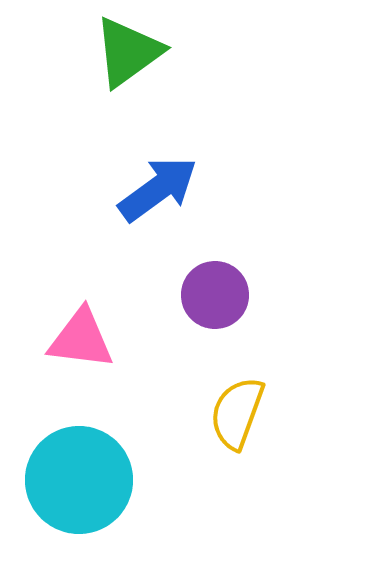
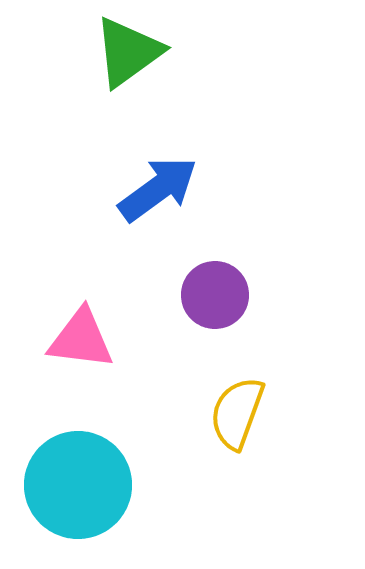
cyan circle: moved 1 px left, 5 px down
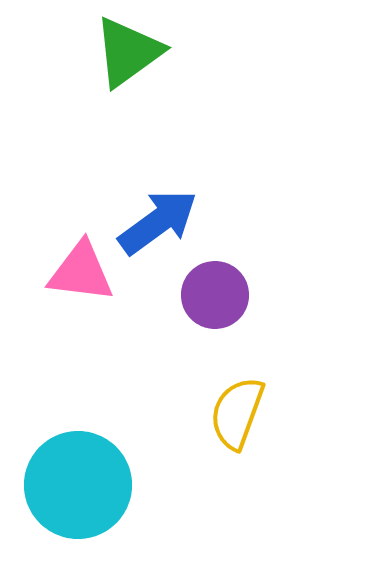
blue arrow: moved 33 px down
pink triangle: moved 67 px up
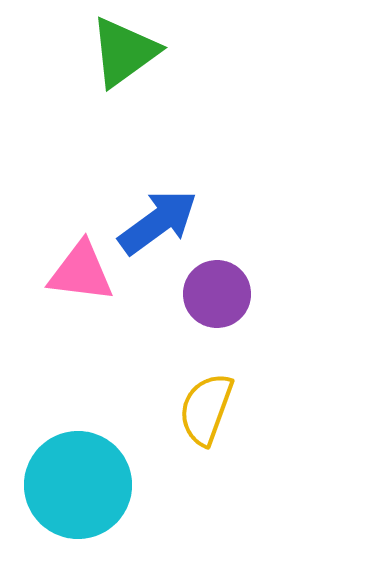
green triangle: moved 4 px left
purple circle: moved 2 px right, 1 px up
yellow semicircle: moved 31 px left, 4 px up
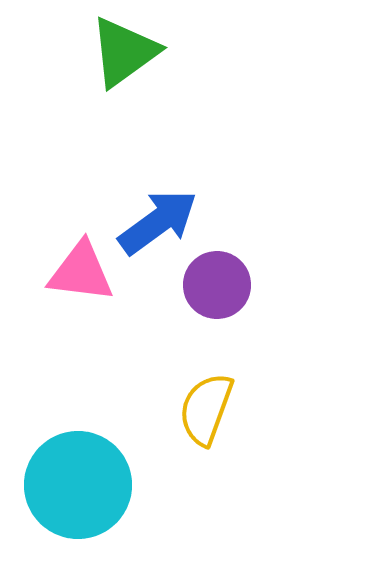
purple circle: moved 9 px up
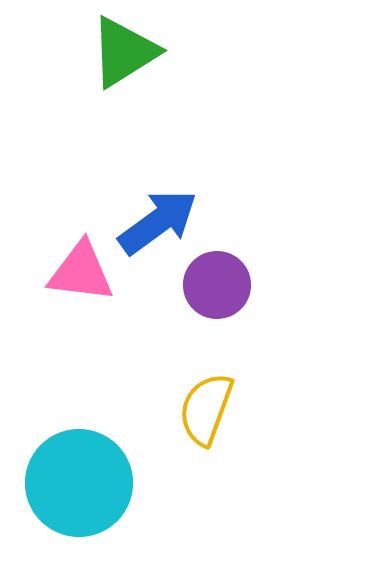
green triangle: rotated 4 degrees clockwise
cyan circle: moved 1 px right, 2 px up
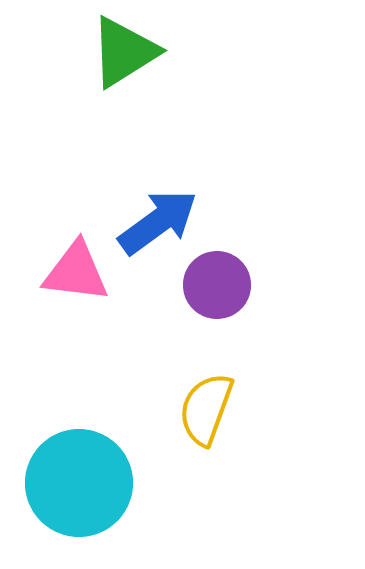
pink triangle: moved 5 px left
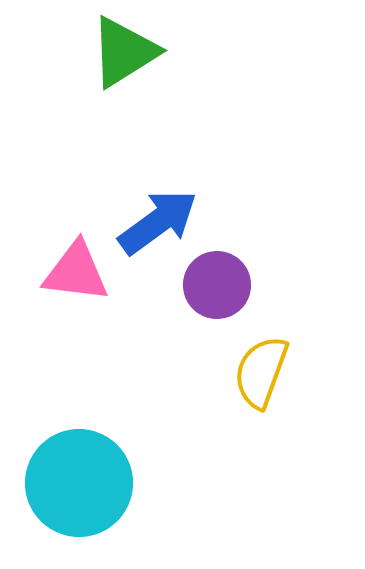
yellow semicircle: moved 55 px right, 37 px up
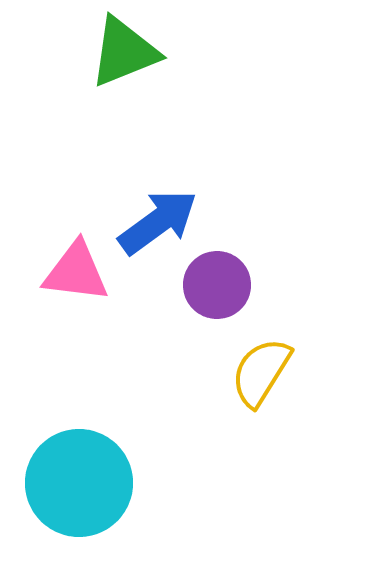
green triangle: rotated 10 degrees clockwise
yellow semicircle: rotated 12 degrees clockwise
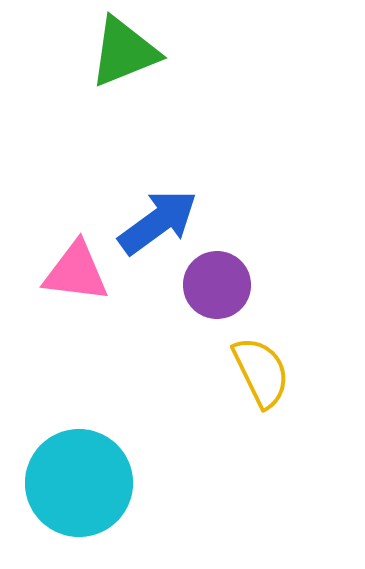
yellow semicircle: rotated 122 degrees clockwise
